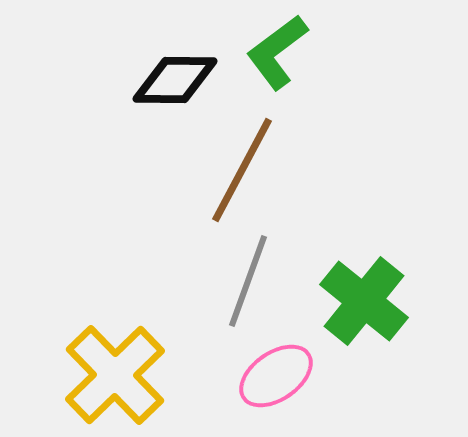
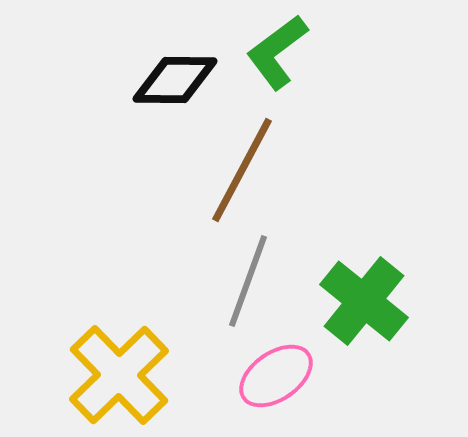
yellow cross: moved 4 px right
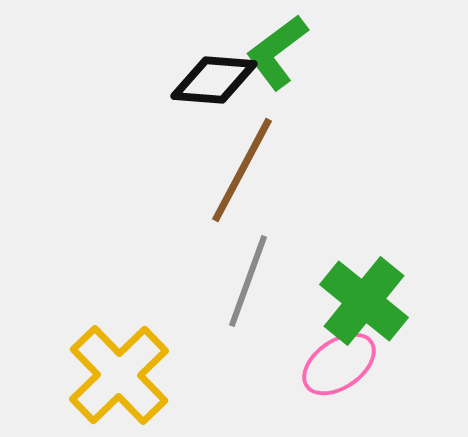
black diamond: moved 39 px right; rotated 4 degrees clockwise
pink ellipse: moved 63 px right, 12 px up
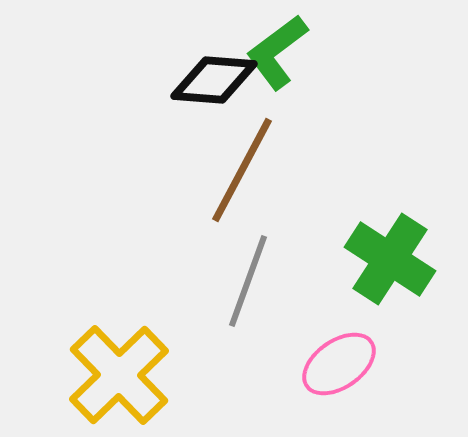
green cross: moved 26 px right, 42 px up; rotated 6 degrees counterclockwise
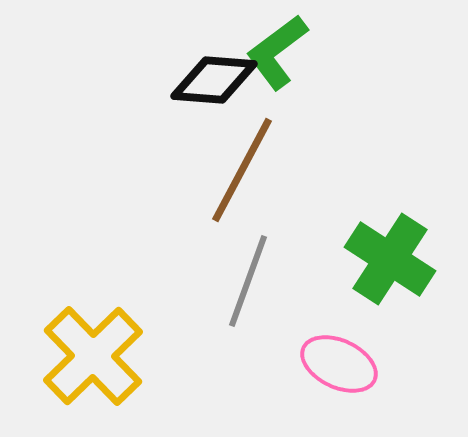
pink ellipse: rotated 60 degrees clockwise
yellow cross: moved 26 px left, 19 px up
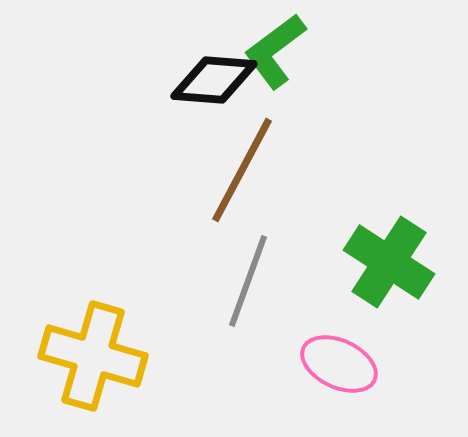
green L-shape: moved 2 px left, 1 px up
green cross: moved 1 px left, 3 px down
yellow cross: rotated 30 degrees counterclockwise
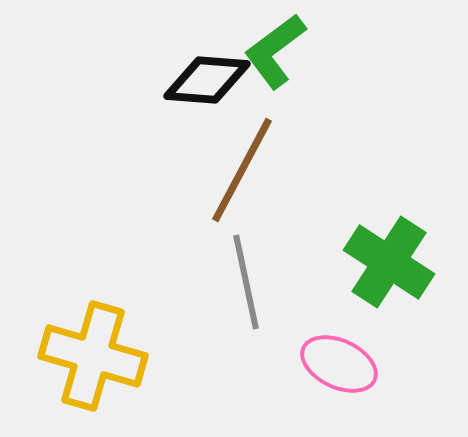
black diamond: moved 7 px left
gray line: moved 2 px left, 1 px down; rotated 32 degrees counterclockwise
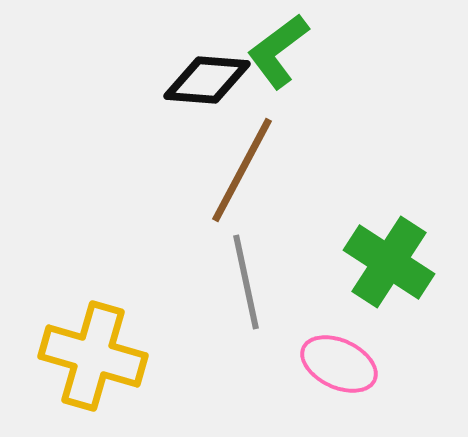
green L-shape: moved 3 px right
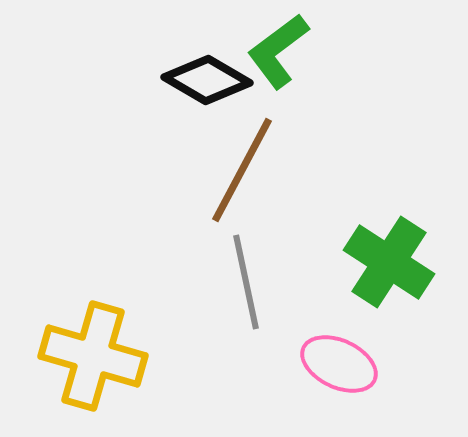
black diamond: rotated 26 degrees clockwise
